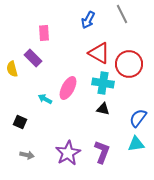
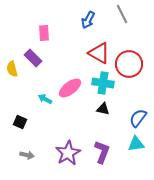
pink ellipse: moved 2 px right; rotated 25 degrees clockwise
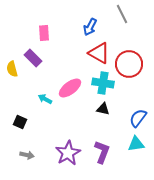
blue arrow: moved 2 px right, 7 px down
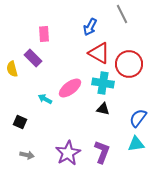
pink rectangle: moved 1 px down
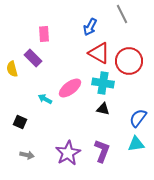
red circle: moved 3 px up
purple L-shape: moved 1 px up
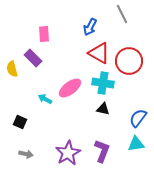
gray arrow: moved 1 px left, 1 px up
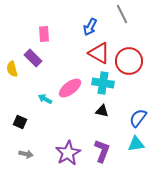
black triangle: moved 1 px left, 2 px down
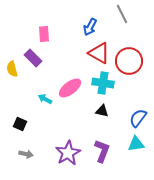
black square: moved 2 px down
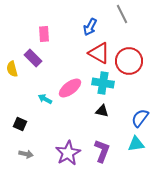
blue semicircle: moved 2 px right
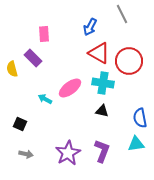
blue semicircle: rotated 48 degrees counterclockwise
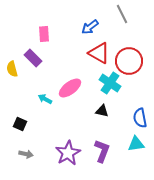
blue arrow: rotated 24 degrees clockwise
cyan cross: moved 7 px right; rotated 25 degrees clockwise
